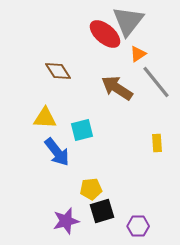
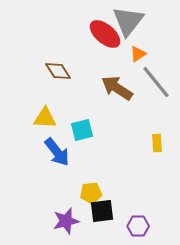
yellow pentagon: moved 4 px down
black square: rotated 10 degrees clockwise
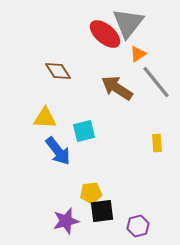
gray triangle: moved 2 px down
cyan square: moved 2 px right, 1 px down
blue arrow: moved 1 px right, 1 px up
purple hexagon: rotated 15 degrees counterclockwise
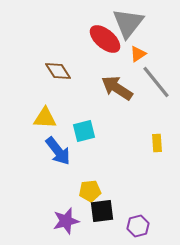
red ellipse: moved 5 px down
yellow pentagon: moved 1 px left, 2 px up
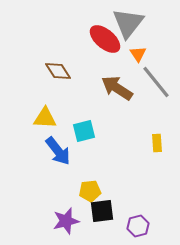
orange triangle: rotated 30 degrees counterclockwise
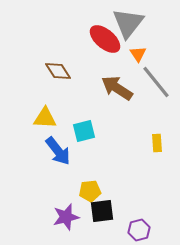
purple star: moved 4 px up
purple hexagon: moved 1 px right, 4 px down
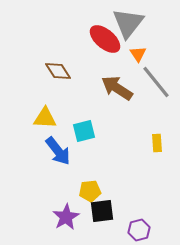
purple star: rotated 16 degrees counterclockwise
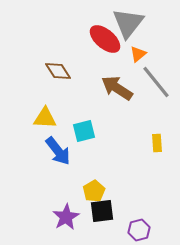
orange triangle: rotated 24 degrees clockwise
yellow pentagon: moved 4 px right; rotated 25 degrees counterclockwise
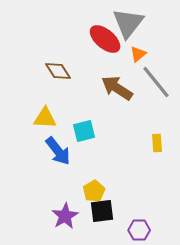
purple star: moved 1 px left, 1 px up
purple hexagon: rotated 15 degrees clockwise
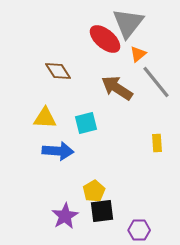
cyan square: moved 2 px right, 8 px up
blue arrow: rotated 48 degrees counterclockwise
